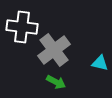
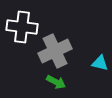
gray cross: moved 1 px right, 1 px down; rotated 12 degrees clockwise
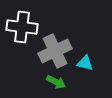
cyan triangle: moved 15 px left
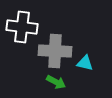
gray cross: rotated 28 degrees clockwise
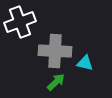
white cross: moved 2 px left, 5 px up; rotated 28 degrees counterclockwise
green arrow: rotated 72 degrees counterclockwise
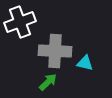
green arrow: moved 8 px left
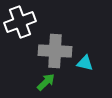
green arrow: moved 2 px left
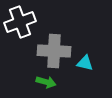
gray cross: moved 1 px left
green arrow: rotated 60 degrees clockwise
